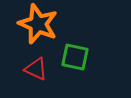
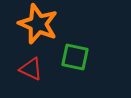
red triangle: moved 5 px left
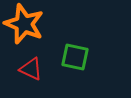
orange star: moved 14 px left
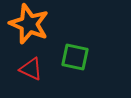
orange star: moved 5 px right
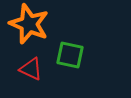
green square: moved 5 px left, 2 px up
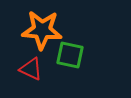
orange star: moved 13 px right, 6 px down; rotated 18 degrees counterclockwise
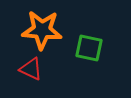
green square: moved 19 px right, 7 px up
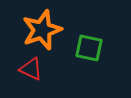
orange star: rotated 24 degrees counterclockwise
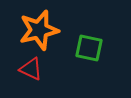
orange star: moved 3 px left; rotated 6 degrees clockwise
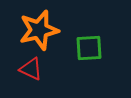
green square: rotated 16 degrees counterclockwise
